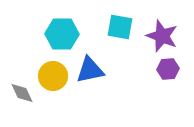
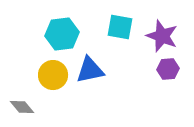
cyan hexagon: rotated 8 degrees counterclockwise
yellow circle: moved 1 px up
gray diamond: moved 14 px down; rotated 15 degrees counterclockwise
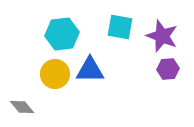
blue triangle: rotated 12 degrees clockwise
yellow circle: moved 2 px right, 1 px up
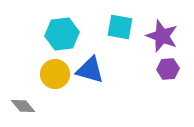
blue triangle: rotated 16 degrees clockwise
gray diamond: moved 1 px right, 1 px up
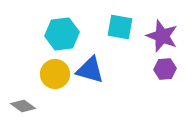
purple hexagon: moved 3 px left
gray diamond: rotated 15 degrees counterclockwise
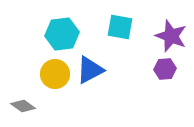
purple star: moved 9 px right
blue triangle: rotated 44 degrees counterclockwise
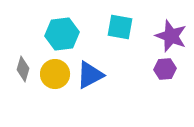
blue triangle: moved 5 px down
gray diamond: moved 37 px up; rotated 70 degrees clockwise
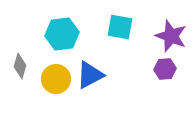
gray diamond: moved 3 px left, 3 px up
yellow circle: moved 1 px right, 5 px down
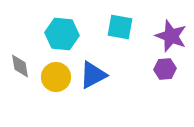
cyan hexagon: rotated 12 degrees clockwise
gray diamond: rotated 25 degrees counterclockwise
blue triangle: moved 3 px right
yellow circle: moved 2 px up
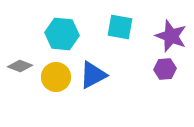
gray diamond: rotated 60 degrees counterclockwise
